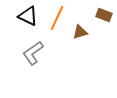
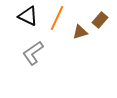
brown rectangle: moved 4 px left, 5 px down; rotated 70 degrees counterclockwise
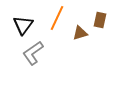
black triangle: moved 5 px left, 9 px down; rotated 40 degrees clockwise
brown rectangle: rotated 28 degrees counterclockwise
brown triangle: moved 1 px down
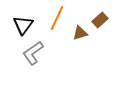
brown rectangle: rotated 35 degrees clockwise
